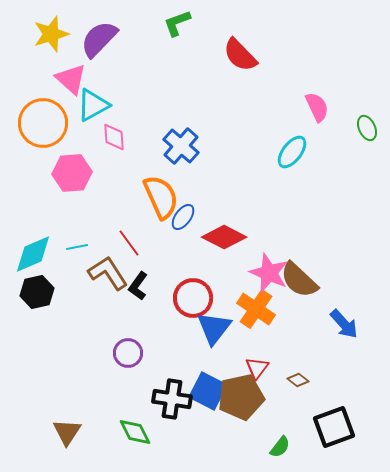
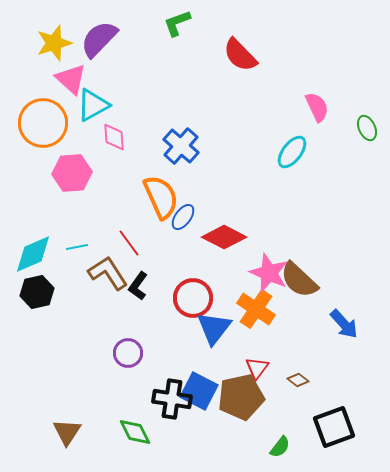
yellow star: moved 3 px right, 9 px down
blue square: moved 9 px left
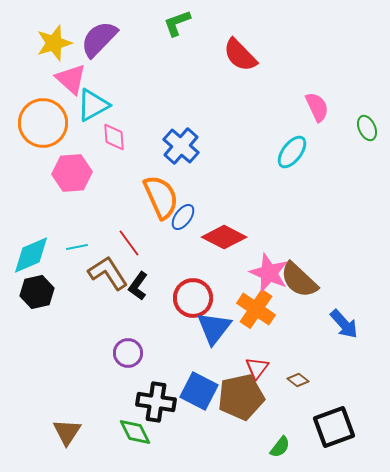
cyan diamond: moved 2 px left, 1 px down
black cross: moved 16 px left, 3 px down
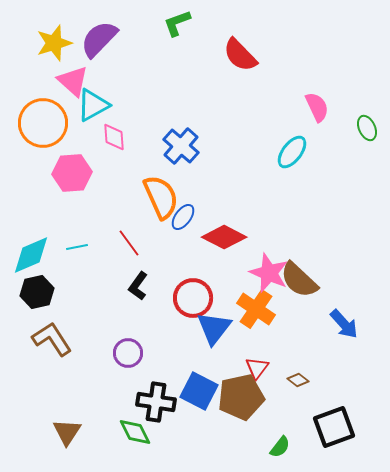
pink triangle: moved 2 px right, 2 px down
brown L-shape: moved 56 px left, 66 px down
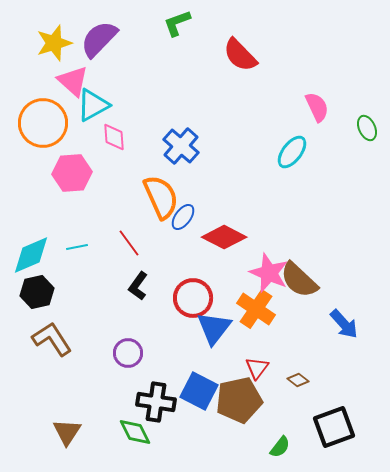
brown pentagon: moved 2 px left, 3 px down
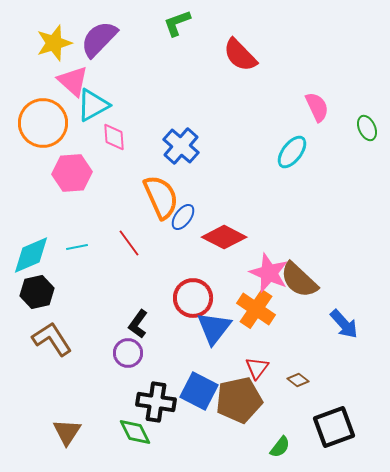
black L-shape: moved 38 px down
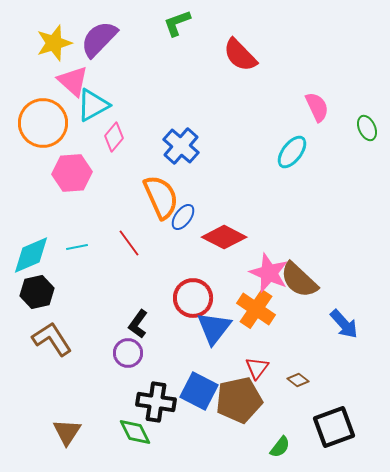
pink diamond: rotated 44 degrees clockwise
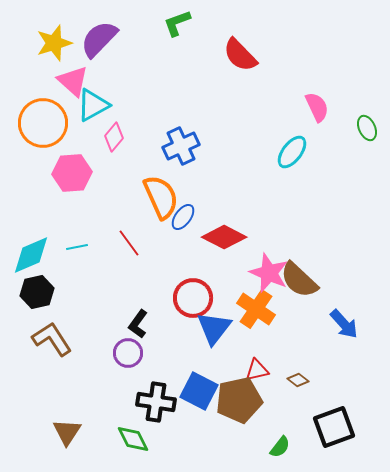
blue cross: rotated 24 degrees clockwise
red triangle: moved 2 px down; rotated 40 degrees clockwise
green diamond: moved 2 px left, 7 px down
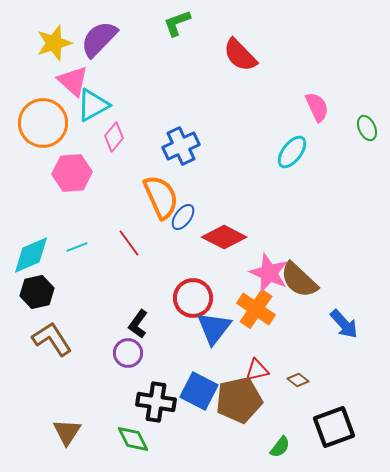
cyan line: rotated 10 degrees counterclockwise
